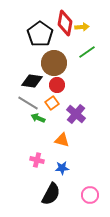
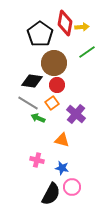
blue star: rotated 16 degrees clockwise
pink circle: moved 18 px left, 8 px up
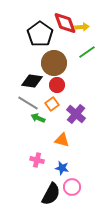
red diamond: rotated 30 degrees counterclockwise
orange square: moved 1 px down
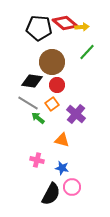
red diamond: rotated 30 degrees counterclockwise
black pentagon: moved 1 px left, 6 px up; rotated 30 degrees counterclockwise
green line: rotated 12 degrees counterclockwise
brown circle: moved 2 px left, 1 px up
green arrow: rotated 16 degrees clockwise
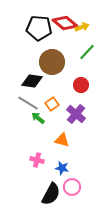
yellow arrow: rotated 16 degrees counterclockwise
red circle: moved 24 px right
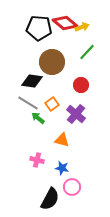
black semicircle: moved 1 px left, 5 px down
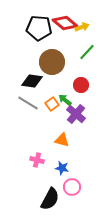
green arrow: moved 27 px right, 18 px up
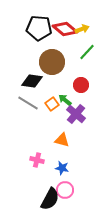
red diamond: moved 6 px down
yellow arrow: moved 2 px down
pink circle: moved 7 px left, 3 px down
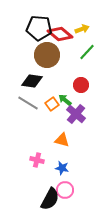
red diamond: moved 5 px left, 5 px down
brown circle: moved 5 px left, 7 px up
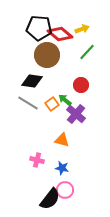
black semicircle: rotated 10 degrees clockwise
